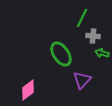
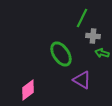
purple triangle: rotated 42 degrees counterclockwise
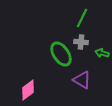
gray cross: moved 12 px left, 6 px down
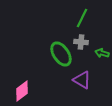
pink diamond: moved 6 px left, 1 px down
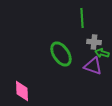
green line: rotated 30 degrees counterclockwise
gray cross: moved 13 px right
purple triangle: moved 11 px right, 14 px up; rotated 12 degrees counterclockwise
pink diamond: rotated 55 degrees counterclockwise
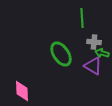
purple triangle: rotated 12 degrees clockwise
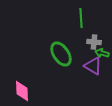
green line: moved 1 px left
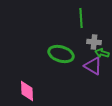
green ellipse: rotated 40 degrees counterclockwise
pink diamond: moved 5 px right
